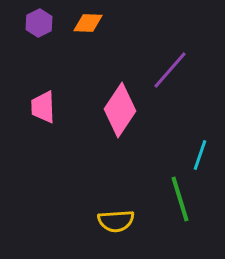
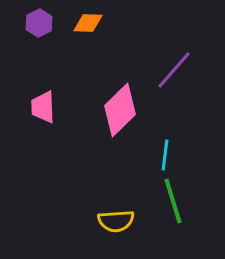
purple line: moved 4 px right
pink diamond: rotated 12 degrees clockwise
cyan line: moved 35 px left; rotated 12 degrees counterclockwise
green line: moved 7 px left, 2 px down
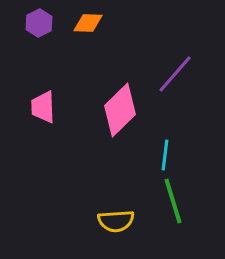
purple line: moved 1 px right, 4 px down
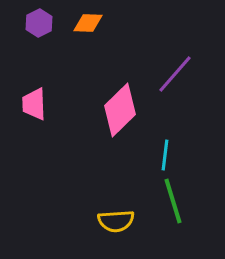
pink trapezoid: moved 9 px left, 3 px up
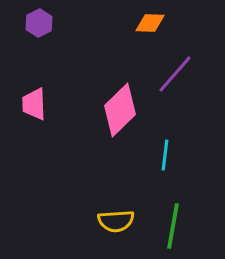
orange diamond: moved 62 px right
green line: moved 25 px down; rotated 27 degrees clockwise
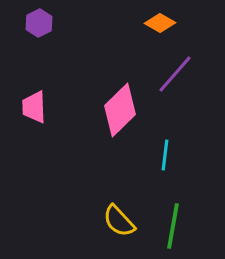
orange diamond: moved 10 px right; rotated 28 degrees clockwise
pink trapezoid: moved 3 px down
yellow semicircle: moved 3 px right; rotated 51 degrees clockwise
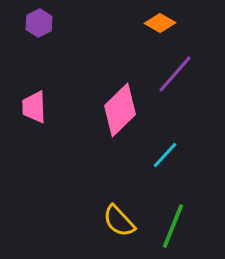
cyan line: rotated 36 degrees clockwise
green line: rotated 12 degrees clockwise
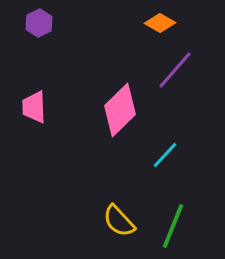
purple line: moved 4 px up
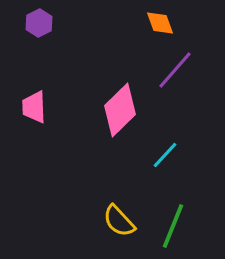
orange diamond: rotated 40 degrees clockwise
